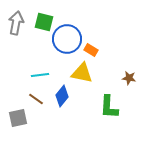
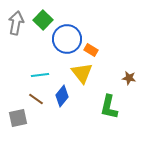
green square: moved 1 px left, 2 px up; rotated 30 degrees clockwise
yellow triangle: rotated 40 degrees clockwise
green L-shape: rotated 10 degrees clockwise
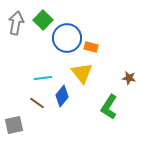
blue circle: moved 1 px up
orange rectangle: moved 3 px up; rotated 16 degrees counterclockwise
cyan line: moved 3 px right, 3 px down
brown line: moved 1 px right, 4 px down
green L-shape: rotated 20 degrees clockwise
gray square: moved 4 px left, 7 px down
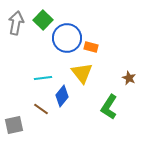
brown star: rotated 16 degrees clockwise
brown line: moved 4 px right, 6 px down
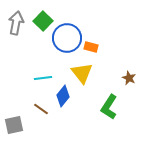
green square: moved 1 px down
blue diamond: moved 1 px right
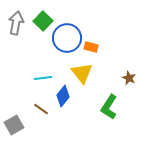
gray square: rotated 18 degrees counterclockwise
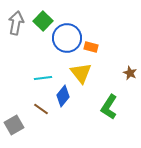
yellow triangle: moved 1 px left
brown star: moved 1 px right, 5 px up
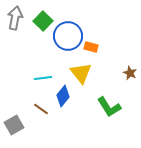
gray arrow: moved 1 px left, 5 px up
blue circle: moved 1 px right, 2 px up
green L-shape: rotated 65 degrees counterclockwise
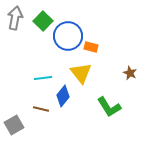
brown line: rotated 21 degrees counterclockwise
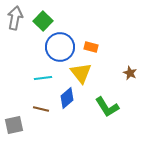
blue circle: moved 8 px left, 11 px down
blue diamond: moved 4 px right, 2 px down; rotated 10 degrees clockwise
green L-shape: moved 2 px left
gray square: rotated 18 degrees clockwise
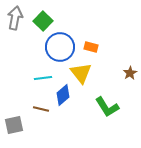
brown star: rotated 16 degrees clockwise
blue diamond: moved 4 px left, 3 px up
